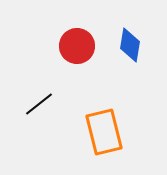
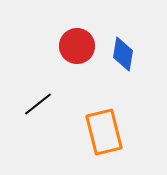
blue diamond: moved 7 px left, 9 px down
black line: moved 1 px left
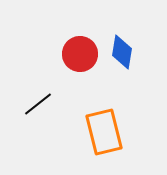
red circle: moved 3 px right, 8 px down
blue diamond: moved 1 px left, 2 px up
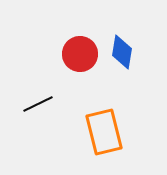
black line: rotated 12 degrees clockwise
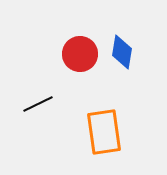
orange rectangle: rotated 6 degrees clockwise
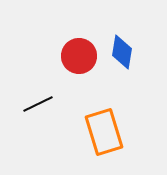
red circle: moved 1 px left, 2 px down
orange rectangle: rotated 9 degrees counterclockwise
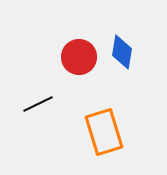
red circle: moved 1 px down
